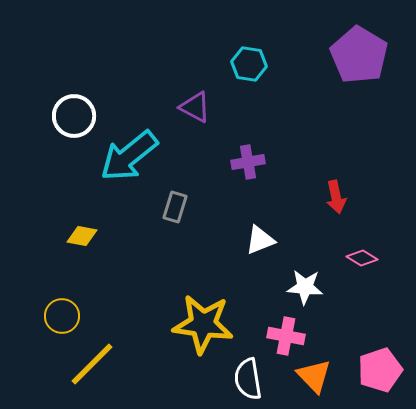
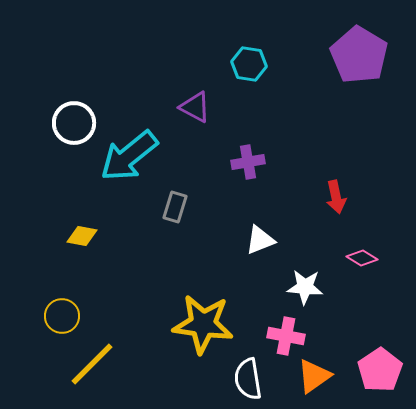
white circle: moved 7 px down
pink pentagon: rotated 15 degrees counterclockwise
orange triangle: rotated 39 degrees clockwise
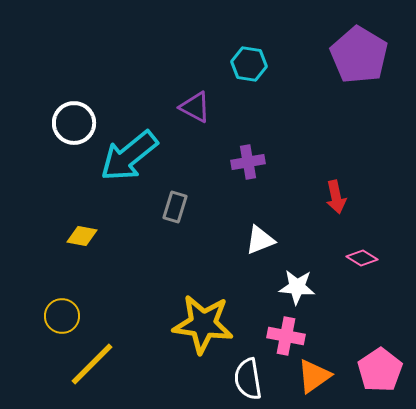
white star: moved 8 px left
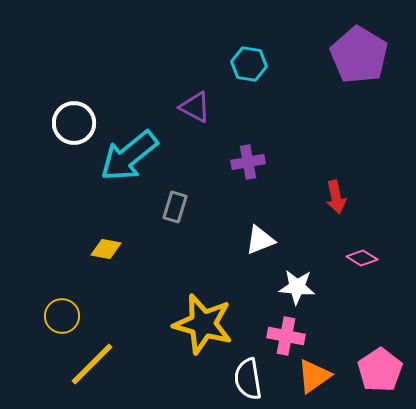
yellow diamond: moved 24 px right, 13 px down
yellow star: rotated 8 degrees clockwise
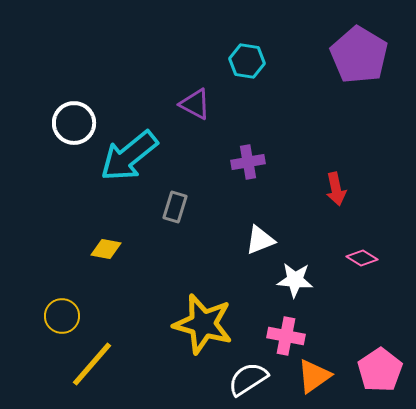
cyan hexagon: moved 2 px left, 3 px up
purple triangle: moved 3 px up
red arrow: moved 8 px up
white star: moved 2 px left, 7 px up
yellow line: rotated 4 degrees counterclockwise
white semicircle: rotated 66 degrees clockwise
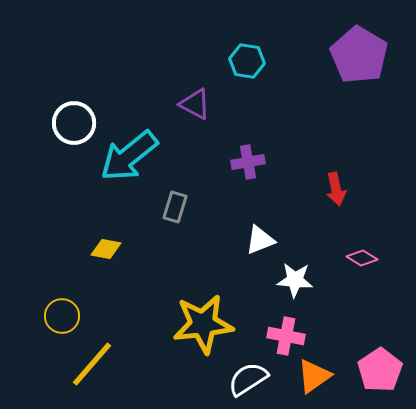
yellow star: rotated 22 degrees counterclockwise
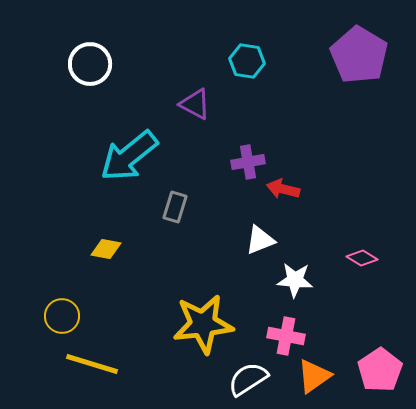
white circle: moved 16 px right, 59 px up
red arrow: moved 53 px left; rotated 116 degrees clockwise
yellow line: rotated 66 degrees clockwise
